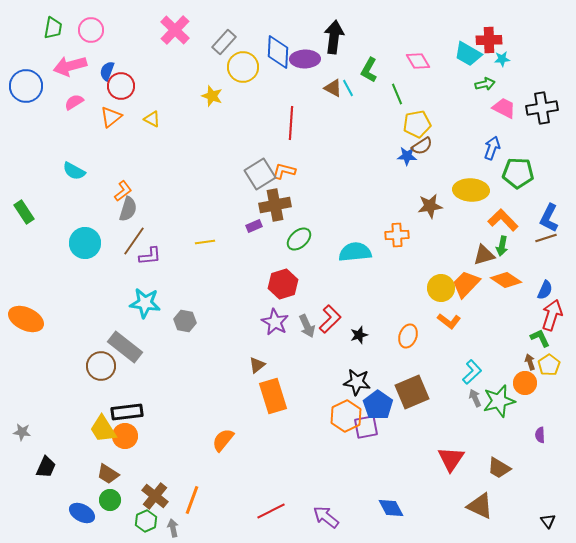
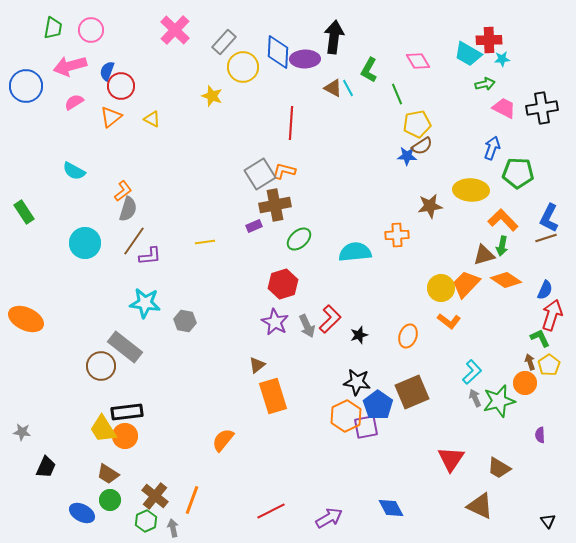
purple arrow at (326, 517): moved 3 px right, 1 px down; rotated 112 degrees clockwise
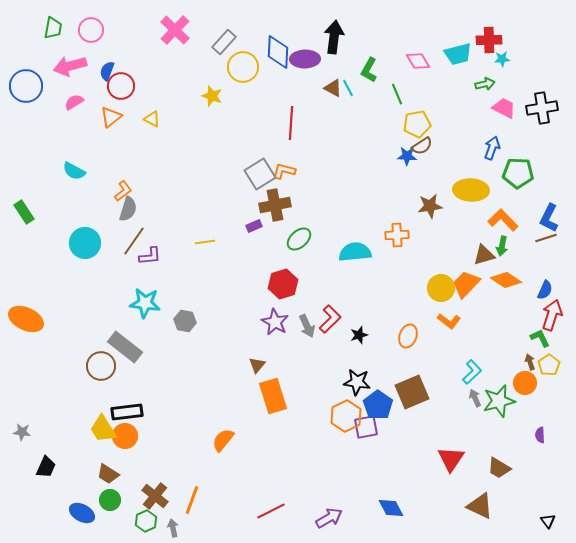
cyan trapezoid at (468, 54): moved 10 px left; rotated 44 degrees counterclockwise
brown triangle at (257, 365): rotated 12 degrees counterclockwise
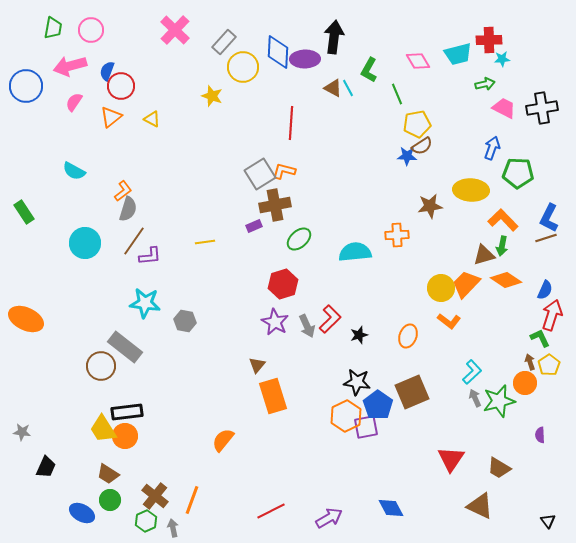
pink semicircle at (74, 102): rotated 24 degrees counterclockwise
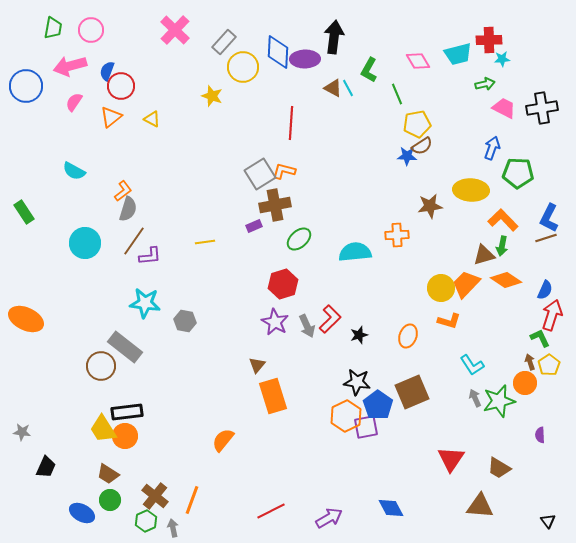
orange L-shape at (449, 321): rotated 20 degrees counterclockwise
cyan L-shape at (472, 372): moved 7 px up; rotated 100 degrees clockwise
brown triangle at (480, 506): rotated 20 degrees counterclockwise
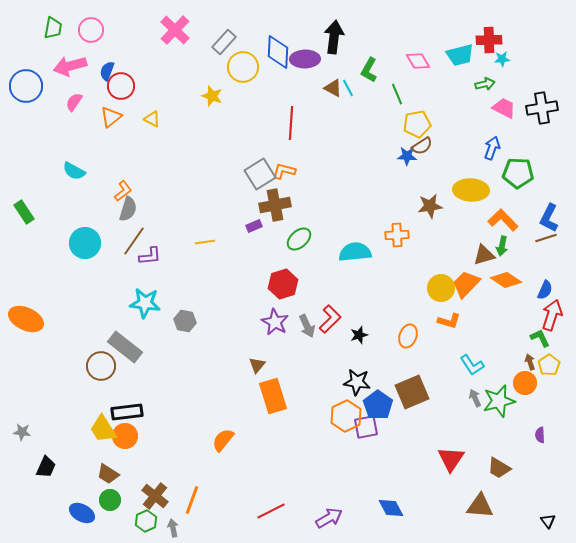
cyan trapezoid at (458, 54): moved 2 px right, 1 px down
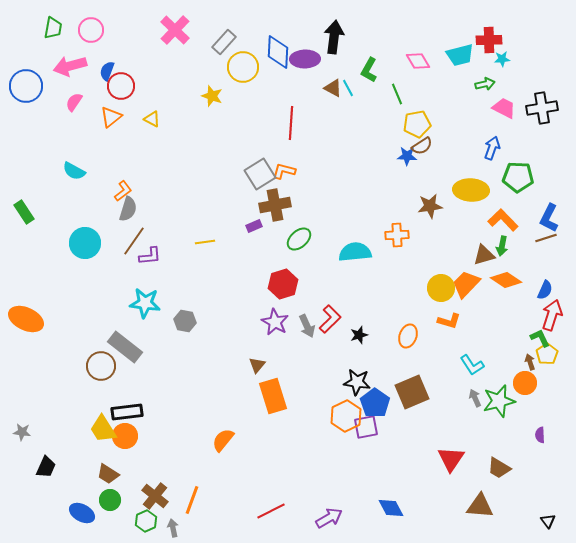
green pentagon at (518, 173): moved 4 px down
yellow pentagon at (549, 365): moved 2 px left, 11 px up
blue pentagon at (378, 405): moved 3 px left, 2 px up
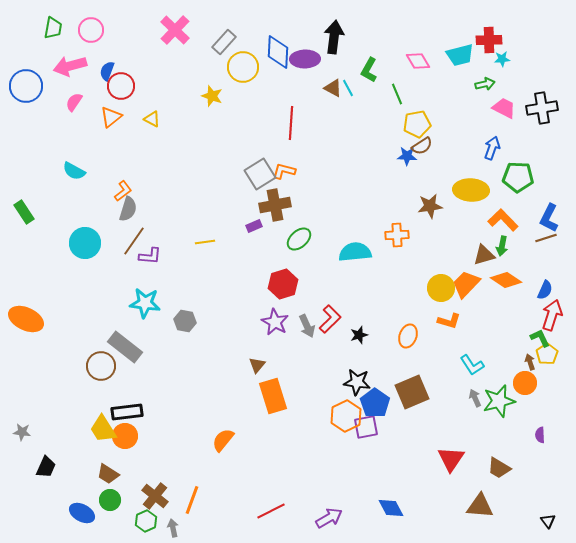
purple L-shape at (150, 256): rotated 10 degrees clockwise
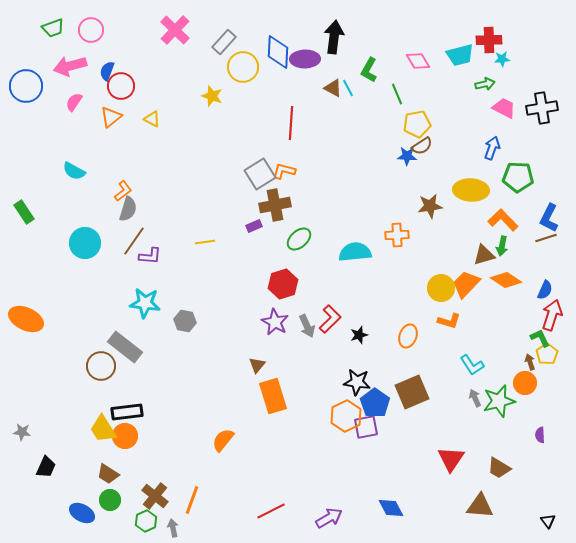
green trapezoid at (53, 28): rotated 60 degrees clockwise
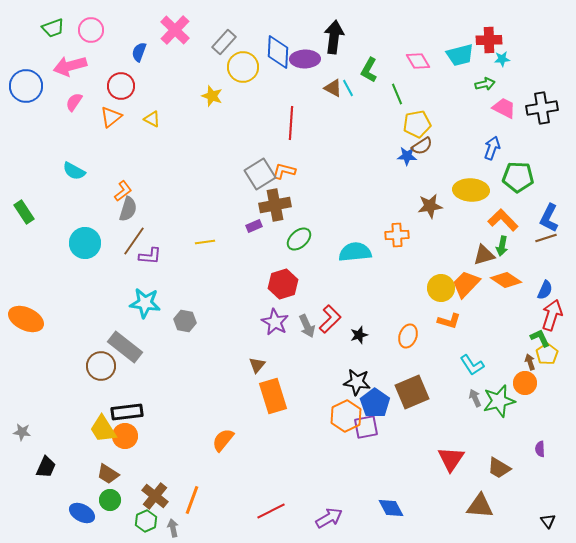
blue semicircle at (107, 71): moved 32 px right, 19 px up
purple semicircle at (540, 435): moved 14 px down
